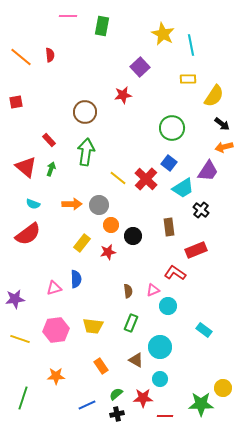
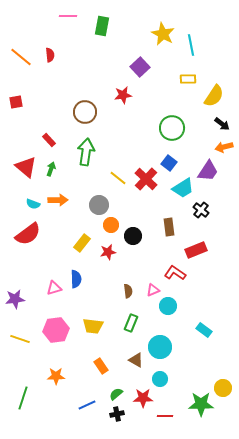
orange arrow at (72, 204): moved 14 px left, 4 px up
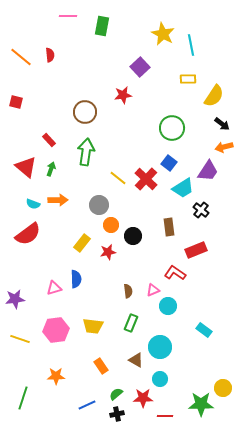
red square at (16, 102): rotated 24 degrees clockwise
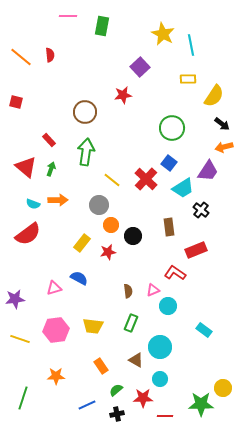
yellow line at (118, 178): moved 6 px left, 2 px down
blue semicircle at (76, 279): moved 3 px right, 1 px up; rotated 60 degrees counterclockwise
green semicircle at (116, 394): moved 4 px up
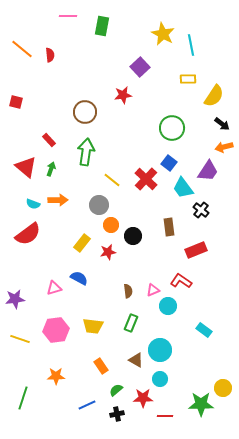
orange line at (21, 57): moved 1 px right, 8 px up
cyan trapezoid at (183, 188): rotated 85 degrees clockwise
red L-shape at (175, 273): moved 6 px right, 8 px down
cyan circle at (160, 347): moved 3 px down
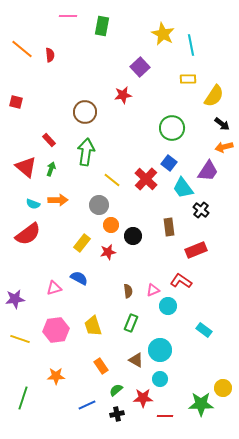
yellow trapezoid at (93, 326): rotated 65 degrees clockwise
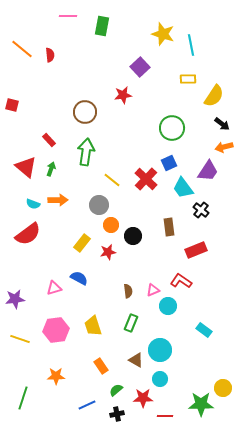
yellow star at (163, 34): rotated 10 degrees counterclockwise
red square at (16, 102): moved 4 px left, 3 px down
blue square at (169, 163): rotated 28 degrees clockwise
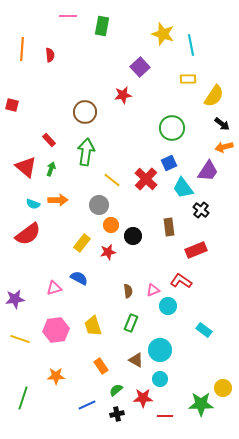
orange line at (22, 49): rotated 55 degrees clockwise
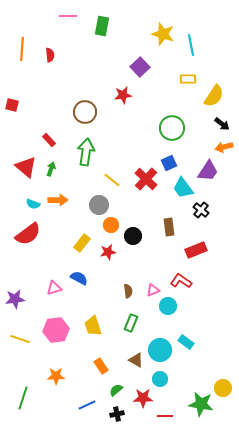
cyan rectangle at (204, 330): moved 18 px left, 12 px down
green star at (201, 404): rotated 10 degrees clockwise
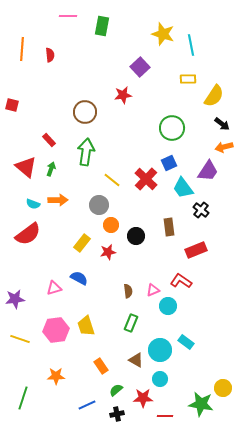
black circle at (133, 236): moved 3 px right
yellow trapezoid at (93, 326): moved 7 px left
